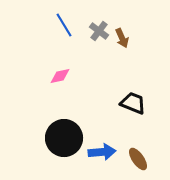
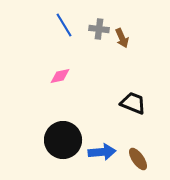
gray cross: moved 2 px up; rotated 30 degrees counterclockwise
black circle: moved 1 px left, 2 px down
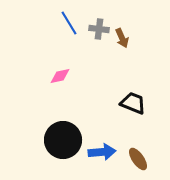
blue line: moved 5 px right, 2 px up
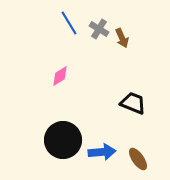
gray cross: rotated 24 degrees clockwise
pink diamond: rotated 20 degrees counterclockwise
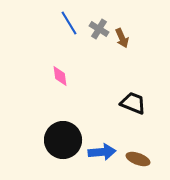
pink diamond: rotated 65 degrees counterclockwise
brown ellipse: rotated 35 degrees counterclockwise
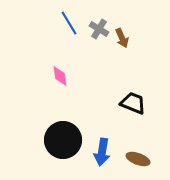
blue arrow: rotated 104 degrees clockwise
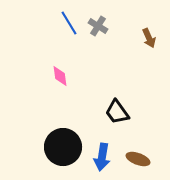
gray cross: moved 1 px left, 3 px up
brown arrow: moved 27 px right
black trapezoid: moved 16 px left, 9 px down; rotated 148 degrees counterclockwise
black circle: moved 7 px down
blue arrow: moved 5 px down
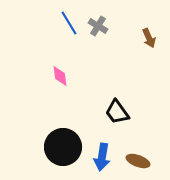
brown ellipse: moved 2 px down
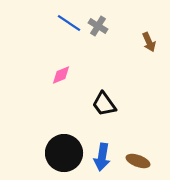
blue line: rotated 25 degrees counterclockwise
brown arrow: moved 4 px down
pink diamond: moved 1 px right, 1 px up; rotated 75 degrees clockwise
black trapezoid: moved 13 px left, 8 px up
black circle: moved 1 px right, 6 px down
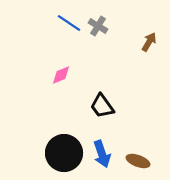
brown arrow: rotated 126 degrees counterclockwise
black trapezoid: moved 2 px left, 2 px down
blue arrow: moved 3 px up; rotated 28 degrees counterclockwise
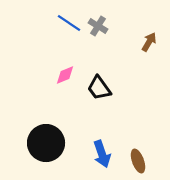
pink diamond: moved 4 px right
black trapezoid: moved 3 px left, 18 px up
black circle: moved 18 px left, 10 px up
brown ellipse: rotated 50 degrees clockwise
